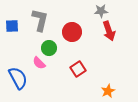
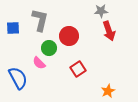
blue square: moved 1 px right, 2 px down
red circle: moved 3 px left, 4 px down
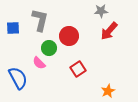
red arrow: rotated 60 degrees clockwise
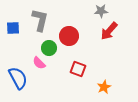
red square: rotated 35 degrees counterclockwise
orange star: moved 4 px left, 4 px up
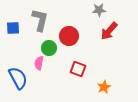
gray star: moved 2 px left, 1 px up
pink semicircle: rotated 56 degrees clockwise
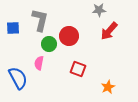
green circle: moved 4 px up
orange star: moved 4 px right
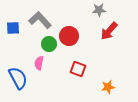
gray L-shape: rotated 55 degrees counterclockwise
orange star: rotated 16 degrees clockwise
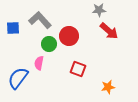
red arrow: rotated 90 degrees counterclockwise
blue semicircle: rotated 115 degrees counterclockwise
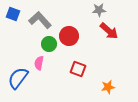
blue square: moved 14 px up; rotated 24 degrees clockwise
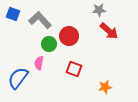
red square: moved 4 px left
orange star: moved 3 px left
